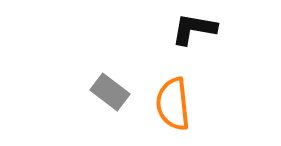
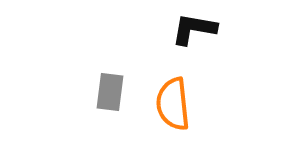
gray rectangle: rotated 60 degrees clockwise
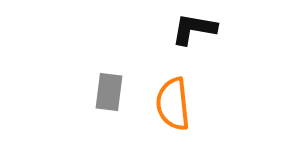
gray rectangle: moved 1 px left
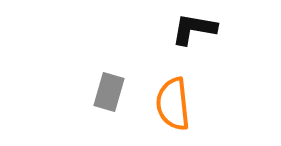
gray rectangle: rotated 9 degrees clockwise
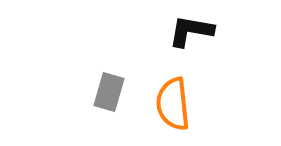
black L-shape: moved 3 px left, 2 px down
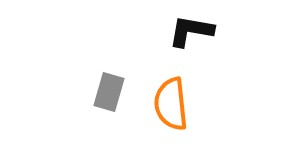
orange semicircle: moved 2 px left
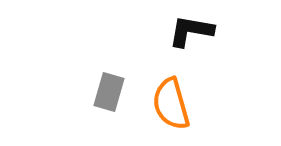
orange semicircle: rotated 10 degrees counterclockwise
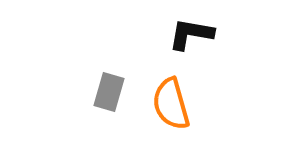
black L-shape: moved 3 px down
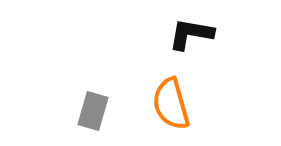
gray rectangle: moved 16 px left, 19 px down
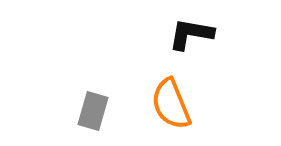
orange semicircle: rotated 6 degrees counterclockwise
